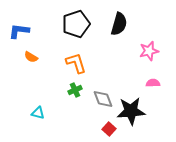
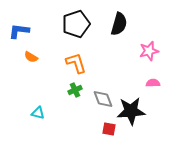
red square: rotated 32 degrees counterclockwise
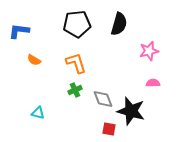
black pentagon: moved 1 px right; rotated 12 degrees clockwise
orange semicircle: moved 3 px right, 3 px down
black star: rotated 20 degrees clockwise
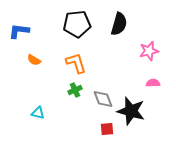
red square: moved 2 px left; rotated 16 degrees counterclockwise
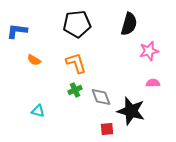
black semicircle: moved 10 px right
blue L-shape: moved 2 px left
gray diamond: moved 2 px left, 2 px up
cyan triangle: moved 2 px up
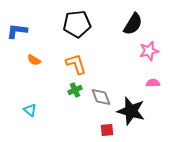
black semicircle: moved 4 px right; rotated 15 degrees clockwise
orange L-shape: moved 1 px down
cyan triangle: moved 8 px left, 1 px up; rotated 24 degrees clockwise
red square: moved 1 px down
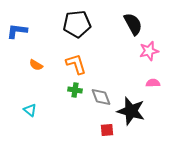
black semicircle: rotated 60 degrees counterclockwise
orange semicircle: moved 2 px right, 5 px down
green cross: rotated 32 degrees clockwise
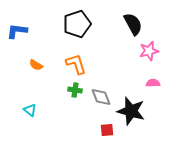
black pentagon: rotated 12 degrees counterclockwise
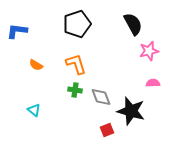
cyan triangle: moved 4 px right
red square: rotated 16 degrees counterclockwise
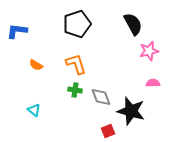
red square: moved 1 px right, 1 px down
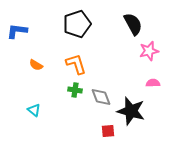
red square: rotated 16 degrees clockwise
